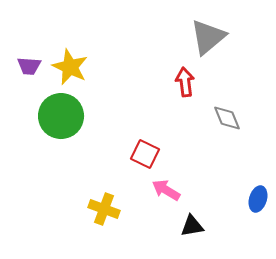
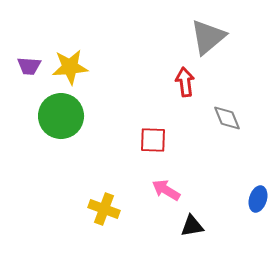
yellow star: rotated 30 degrees counterclockwise
red square: moved 8 px right, 14 px up; rotated 24 degrees counterclockwise
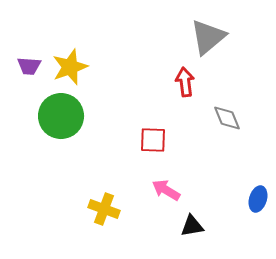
yellow star: rotated 15 degrees counterclockwise
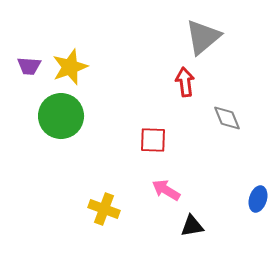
gray triangle: moved 5 px left
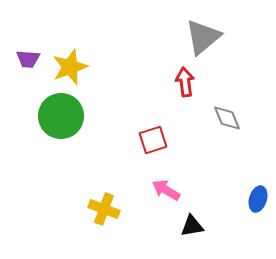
purple trapezoid: moved 1 px left, 7 px up
red square: rotated 20 degrees counterclockwise
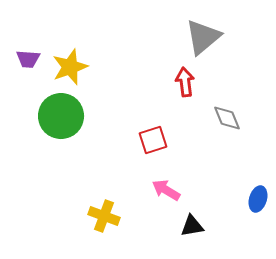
yellow cross: moved 7 px down
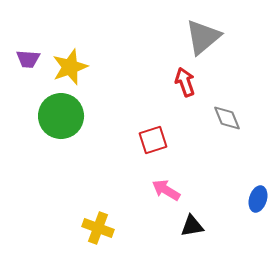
red arrow: rotated 12 degrees counterclockwise
yellow cross: moved 6 px left, 12 px down
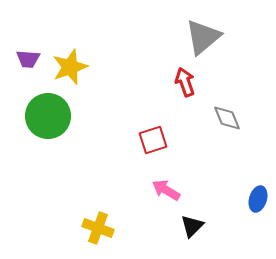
green circle: moved 13 px left
black triangle: rotated 35 degrees counterclockwise
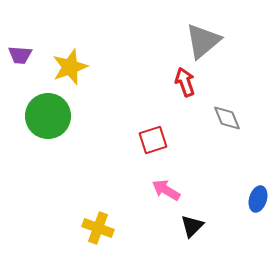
gray triangle: moved 4 px down
purple trapezoid: moved 8 px left, 4 px up
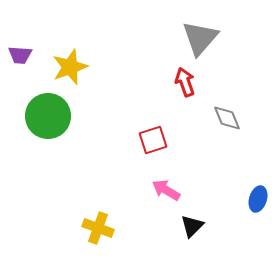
gray triangle: moved 3 px left, 3 px up; rotated 9 degrees counterclockwise
